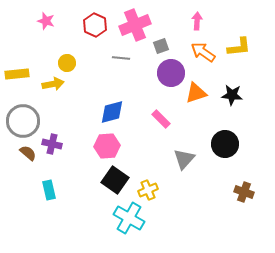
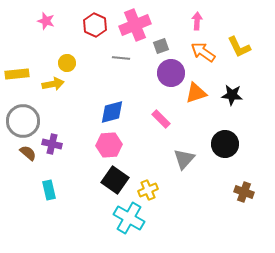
yellow L-shape: rotated 70 degrees clockwise
pink hexagon: moved 2 px right, 1 px up
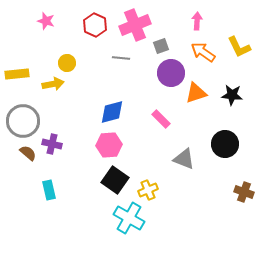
gray triangle: rotated 50 degrees counterclockwise
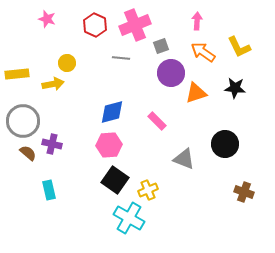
pink star: moved 1 px right, 2 px up
black star: moved 3 px right, 7 px up
pink rectangle: moved 4 px left, 2 px down
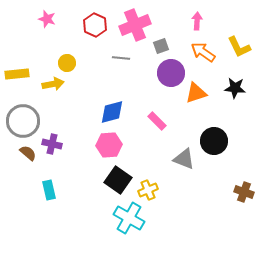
black circle: moved 11 px left, 3 px up
black square: moved 3 px right
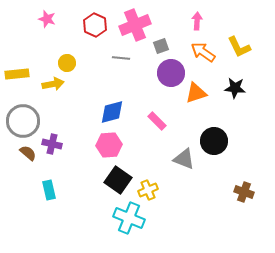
cyan cross: rotated 8 degrees counterclockwise
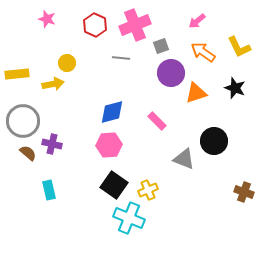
pink arrow: rotated 132 degrees counterclockwise
black star: rotated 15 degrees clockwise
black square: moved 4 px left, 5 px down
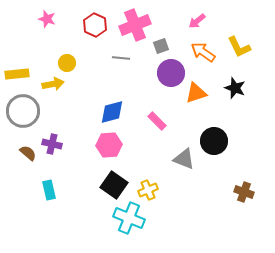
gray circle: moved 10 px up
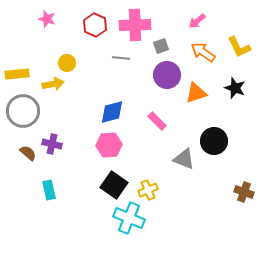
pink cross: rotated 20 degrees clockwise
purple circle: moved 4 px left, 2 px down
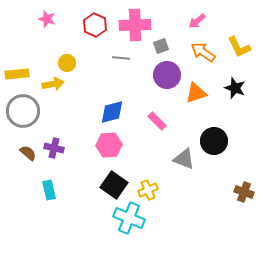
purple cross: moved 2 px right, 4 px down
